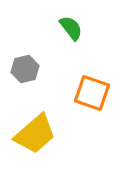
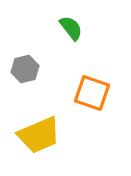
yellow trapezoid: moved 4 px right, 1 px down; rotated 18 degrees clockwise
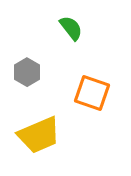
gray hexagon: moved 2 px right, 3 px down; rotated 16 degrees counterclockwise
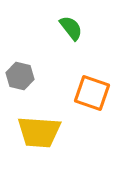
gray hexagon: moved 7 px left, 4 px down; rotated 16 degrees counterclockwise
yellow trapezoid: moved 3 px up; rotated 27 degrees clockwise
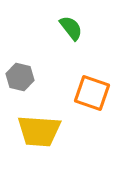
gray hexagon: moved 1 px down
yellow trapezoid: moved 1 px up
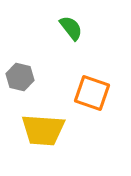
yellow trapezoid: moved 4 px right, 1 px up
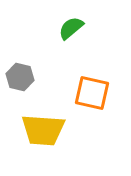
green semicircle: rotated 92 degrees counterclockwise
orange square: rotated 6 degrees counterclockwise
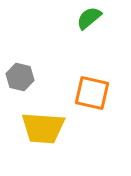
green semicircle: moved 18 px right, 10 px up
yellow trapezoid: moved 2 px up
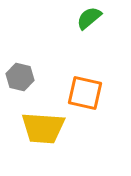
orange square: moved 7 px left
